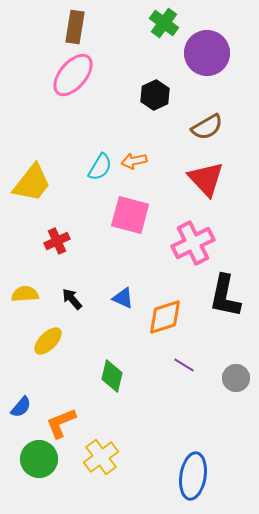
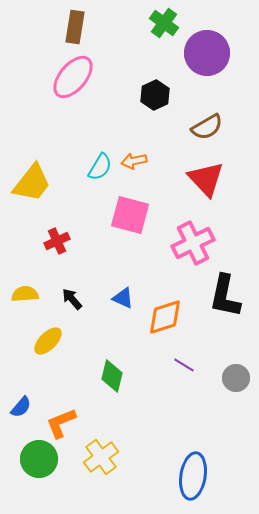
pink ellipse: moved 2 px down
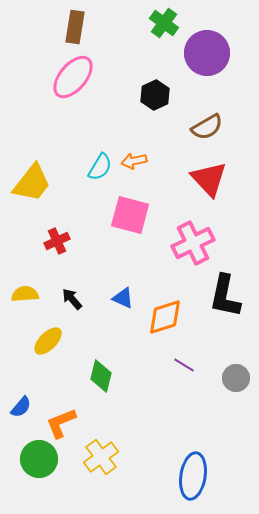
red triangle: moved 3 px right
green diamond: moved 11 px left
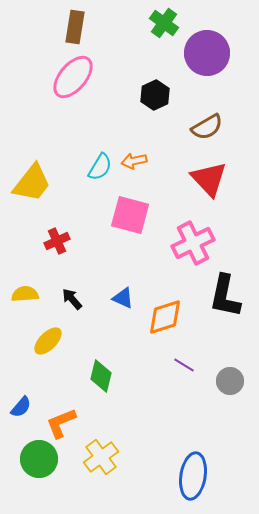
gray circle: moved 6 px left, 3 px down
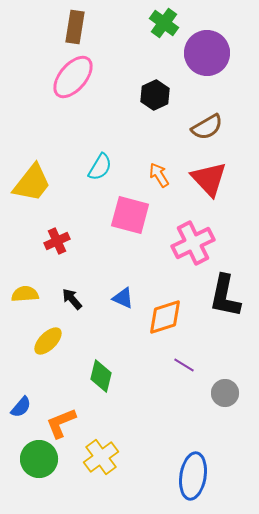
orange arrow: moved 25 px right, 14 px down; rotated 70 degrees clockwise
gray circle: moved 5 px left, 12 px down
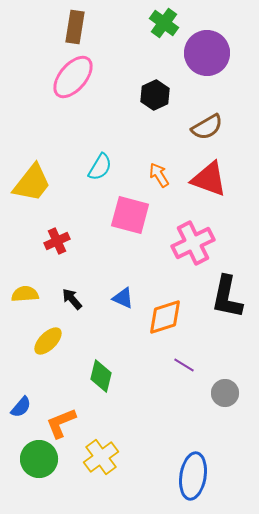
red triangle: rotated 27 degrees counterclockwise
black L-shape: moved 2 px right, 1 px down
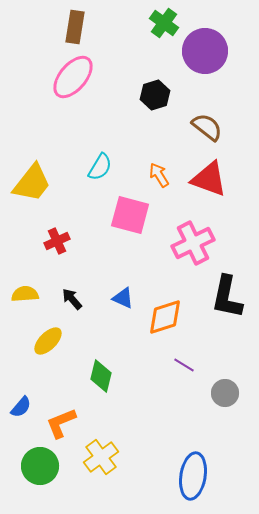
purple circle: moved 2 px left, 2 px up
black hexagon: rotated 8 degrees clockwise
brown semicircle: rotated 112 degrees counterclockwise
green circle: moved 1 px right, 7 px down
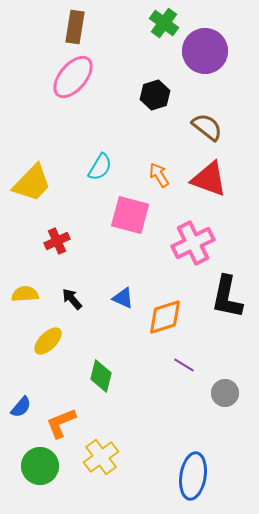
yellow trapezoid: rotated 6 degrees clockwise
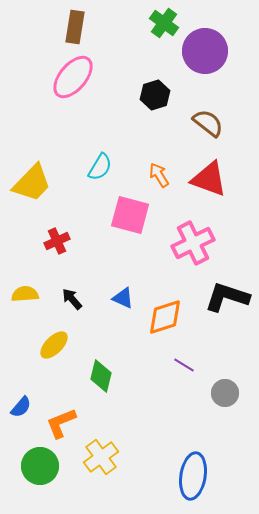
brown semicircle: moved 1 px right, 4 px up
black L-shape: rotated 96 degrees clockwise
yellow ellipse: moved 6 px right, 4 px down
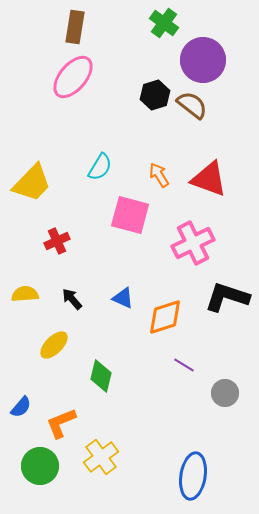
purple circle: moved 2 px left, 9 px down
brown semicircle: moved 16 px left, 18 px up
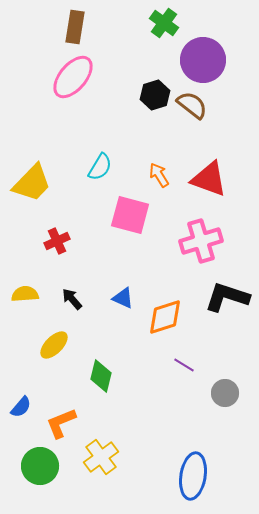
pink cross: moved 8 px right, 2 px up; rotated 9 degrees clockwise
